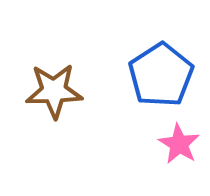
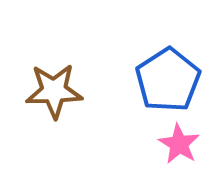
blue pentagon: moved 7 px right, 5 px down
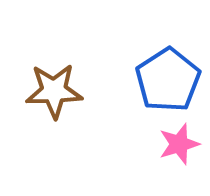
pink star: rotated 24 degrees clockwise
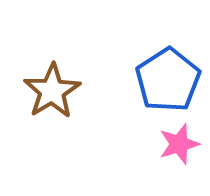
brown star: moved 2 px left; rotated 30 degrees counterclockwise
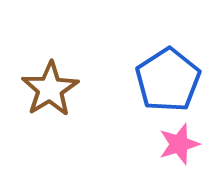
brown star: moved 2 px left, 2 px up
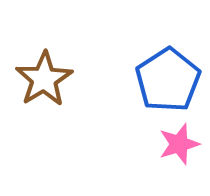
brown star: moved 6 px left, 10 px up
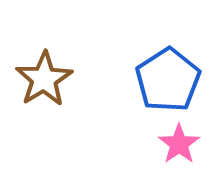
pink star: rotated 18 degrees counterclockwise
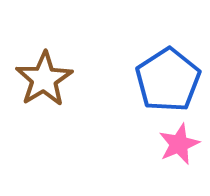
pink star: rotated 12 degrees clockwise
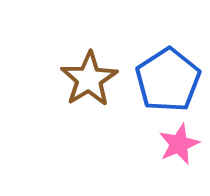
brown star: moved 45 px right
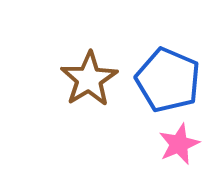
blue pentagon: rotated 16 degrees counterclockwise
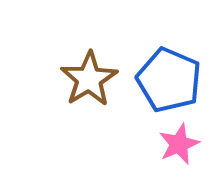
blue pentagon: moved 1 px right
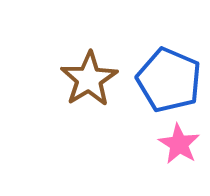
pink star: rotated 18 degrees counterclockwise
